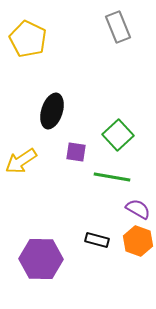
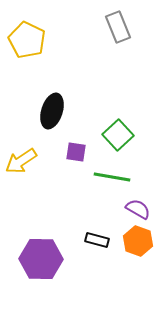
yellow pentagon: moved 1 px left, 1 px down
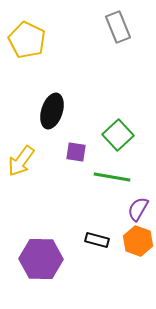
yellow arrow: rotated 20 degrees counterclockwise
purple semicircle: rotated 90 degrees counterclockwise
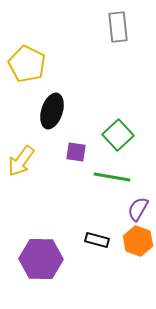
gray rectangle: rotated 16 degrees clockwise
yellow pentagon: moved 24 px down
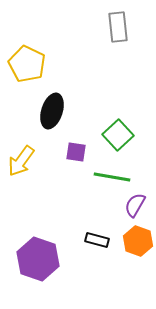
purple semicircle: moved 3 px left, 4 px up
purple hexagon: moved 3 px left; rotated 18 degrees clockwise
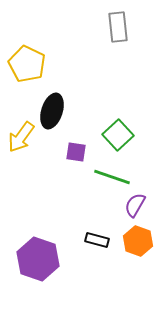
yellow arrow: moved 24 px up
green line: rotated 9 degrees clockwise
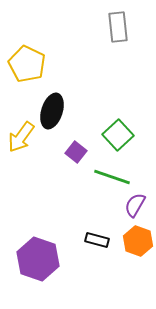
purple square: rotated 30 degrees clockwise
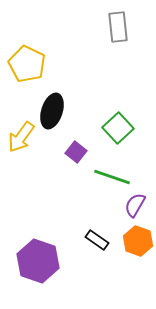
green square: moved 7 px up
black rectangle: rotated 20 degrees clockwise
purple hexagon: moved 2 px down
